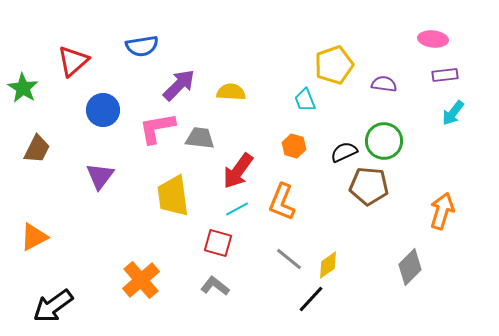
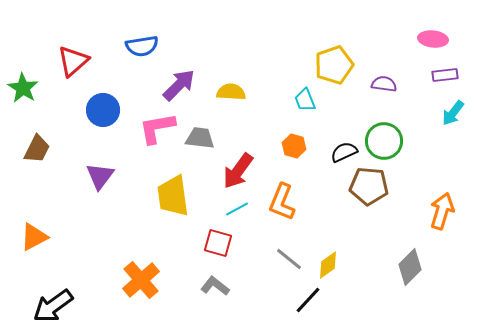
black line: moved 3 px left, 1 px down
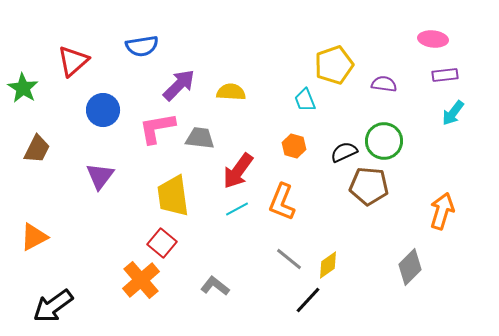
red square: moved 56 px left; rotated 24 degrees clockwise
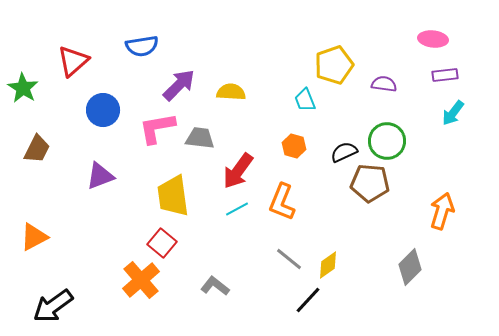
green circle: moved 3 px right
purple triangle: rotated 32 degrees clockwise
brown pentagon: moved 1 px right, 3 px up
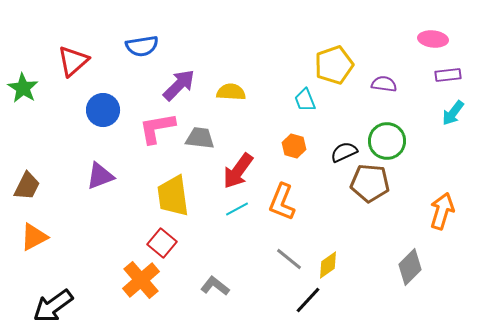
purple rectangle: moved 3 px right
brown trapezoid: moved 10 px left, 37 px down
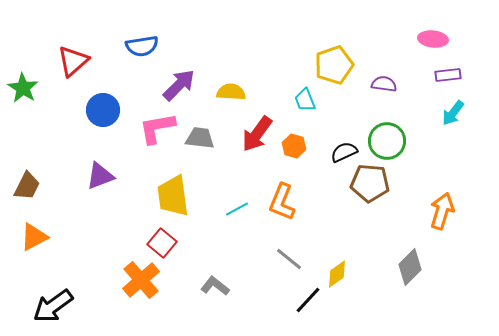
red arrow: moved 19 px right, 37 px up
yellow diamond: moved 9 px right, 9 px down
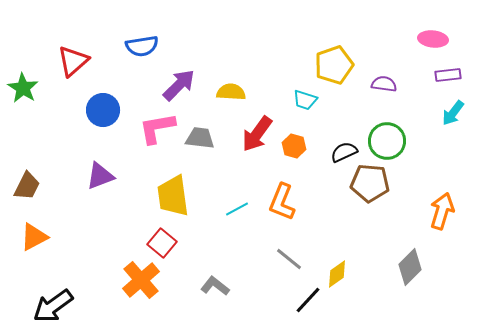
cyan trapezoid: rotated 50 degrees counterclockwise
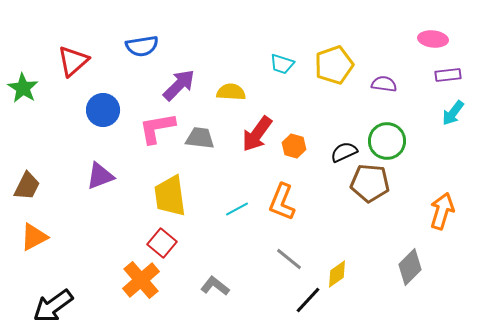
cyan trapezoid: moved 23 px left, 36 px up
yellow trapezoid: moved 3 px left
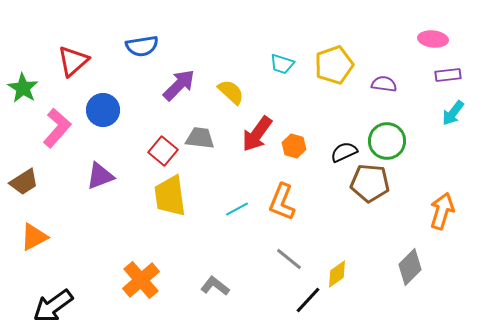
yellow semicircle: rotated 40 degrees clockwise
pink L-shape: moved 100 px left; rotated 141 degrees clockwise
brown trapezoid: moved 3 px left, 4 px up; rotated 32 degrees clockwise
red square: moved 1 px right, 92 px up
